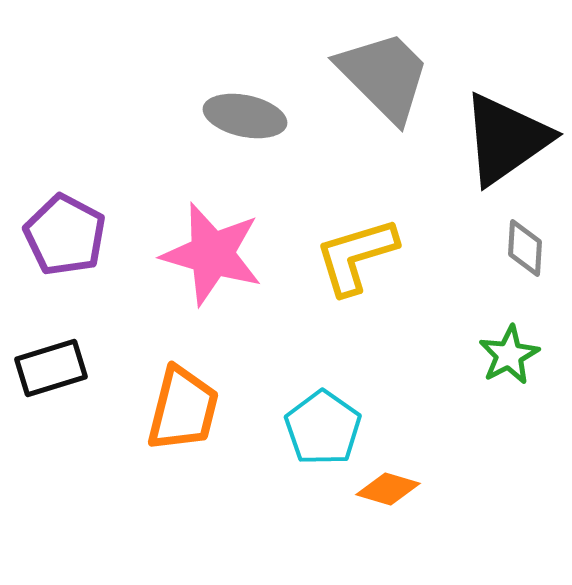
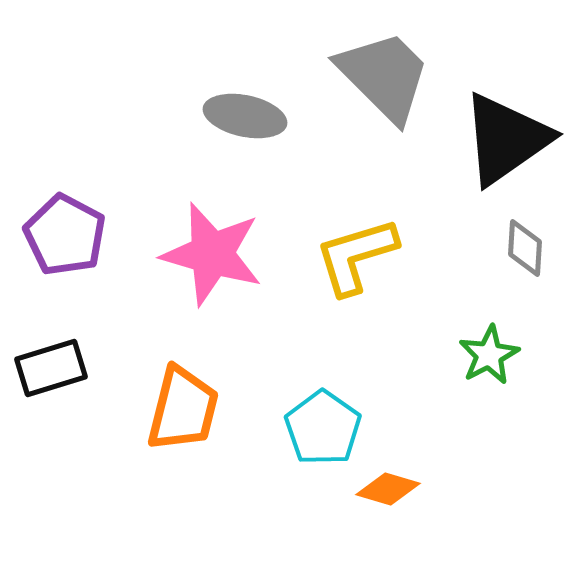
green star: moved 20 px left
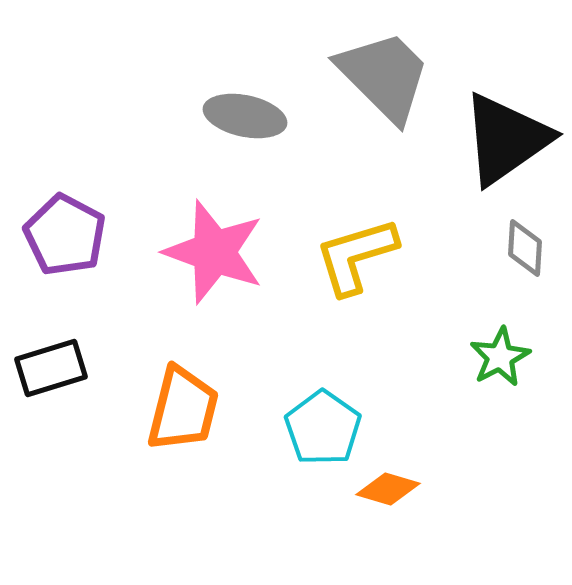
pink star: moved 2 px right, 2 px up; rotated 4 degrees clockwise
green star: moved 11 px right, 2 px down
